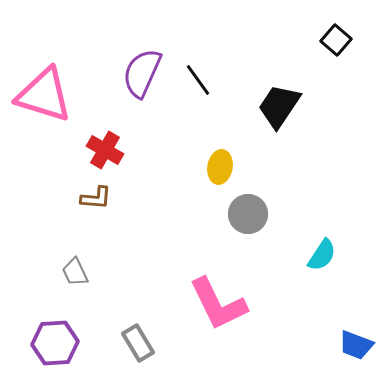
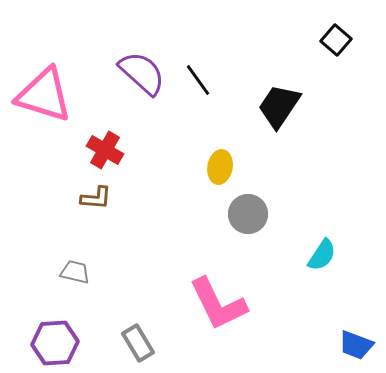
purple semicircle: rotated 108 degrees clockwise
gray trapezoid: rotated 128 degrees clockwise
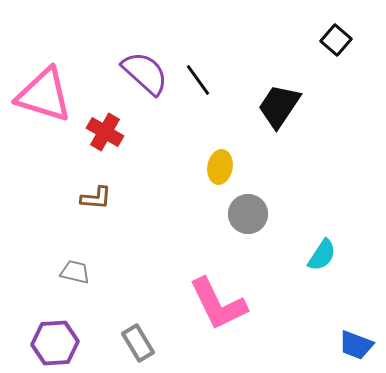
purple semicircle: moved 3 px right
red cross: moved 18 px up
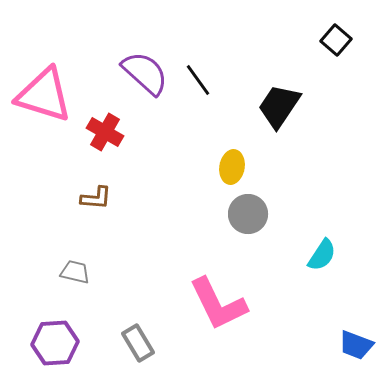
yellow ellipse: moved 12 px right
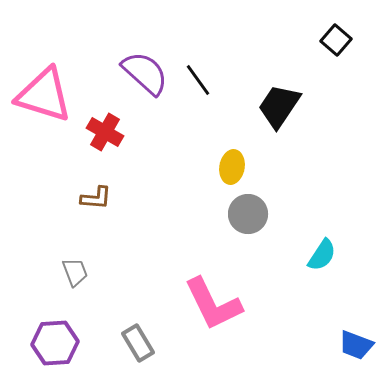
gray trapezoid: rotated 56 degrees clockwise
pink L-shape: moved 5 px left
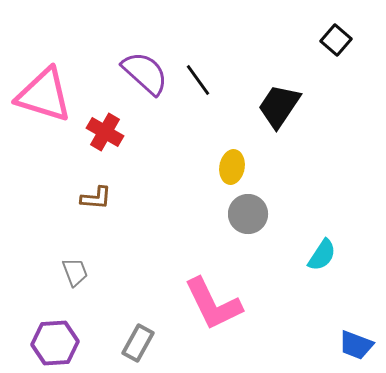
gray rectangle: rotated 60 degrees clockwise
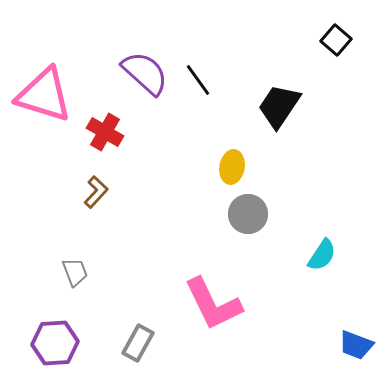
brown L-shape: moved 6 px up; rotated 52 degrees counterclockwise
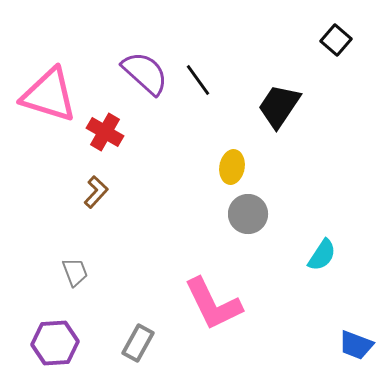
pink triangle: moved 5 px right
